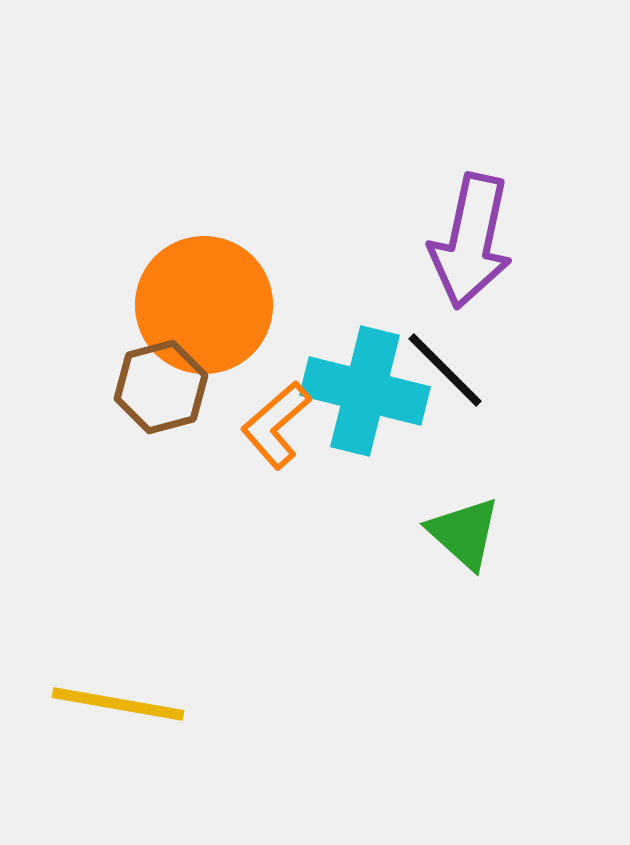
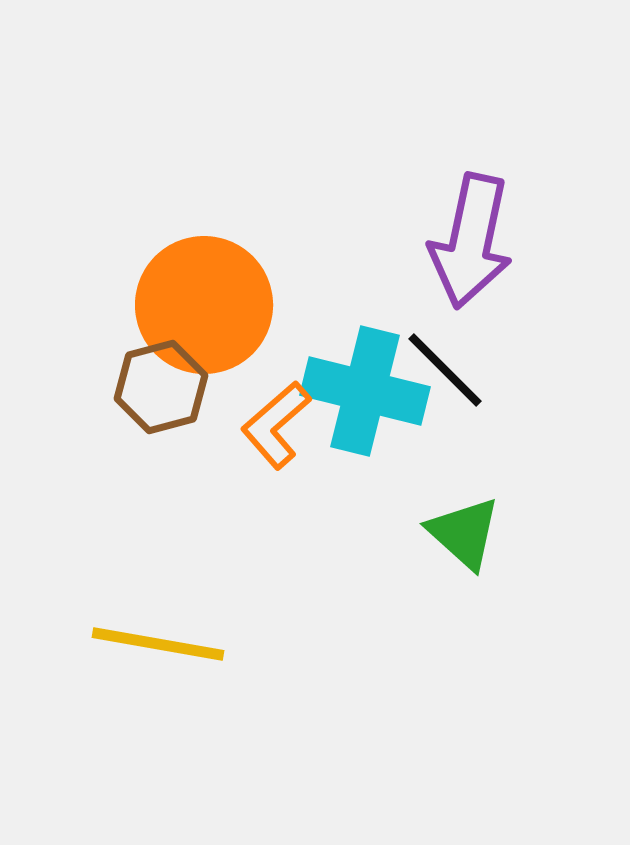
yellow line: moved 40 px right, 60 px up
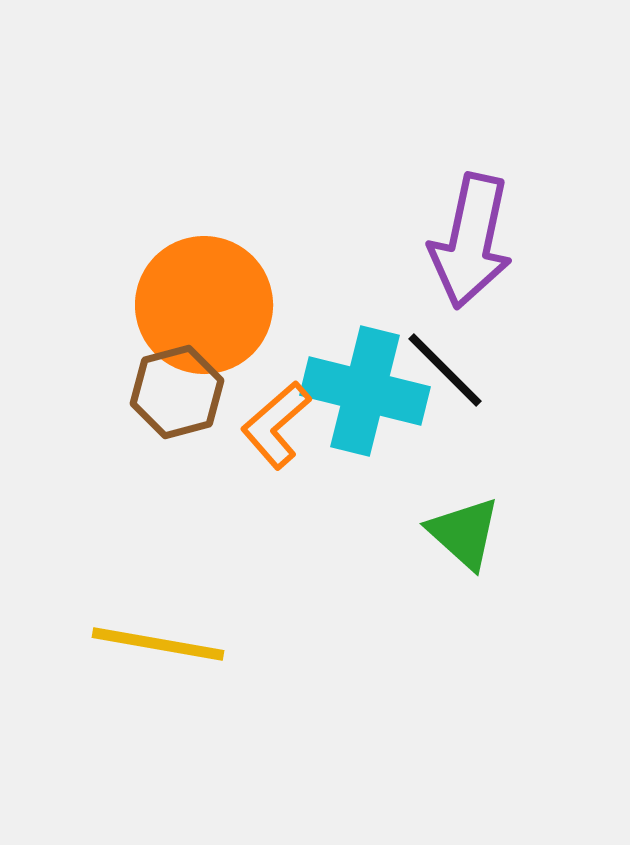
brown hexagon: moved 16 px right, 5 px down
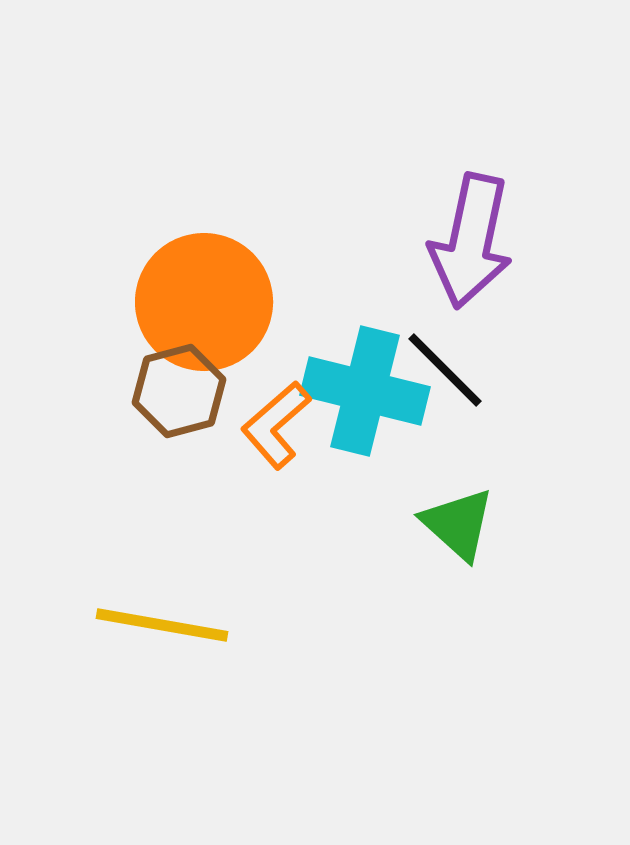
orange circle: moved 3 px up
brown hexagon: moved 2 px right, 1 px up
green triangle: moved 6 px left, 9 px up
yellow line: moved 4 px right, 19 px up
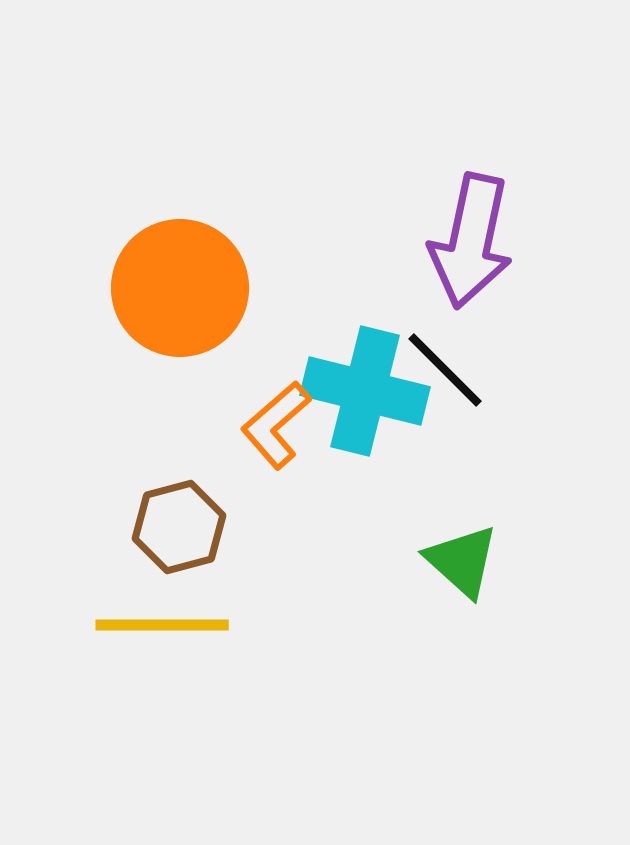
orange circle: moved 24 px left, 14 px up
brown hexagon: moved 136 px down
green triangle: moved 4 px right, 37 px down
yellow line: rotated 10 degrees counterclockwise
